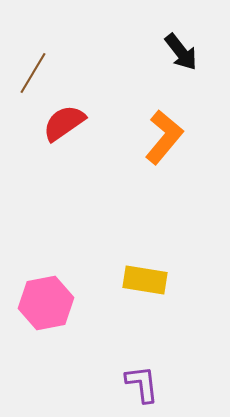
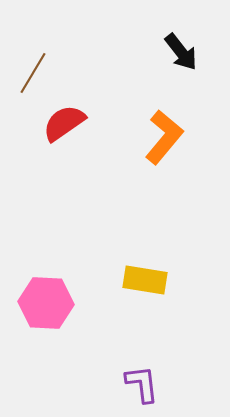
pink hexagon: rotated 14 degrees clockwise
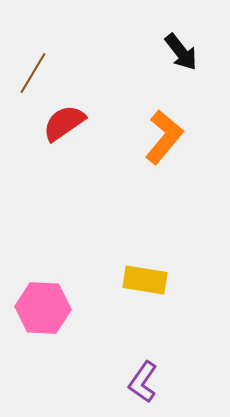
pink hexagon: moved 3 px left, 5 px down
purple L-shape: moved 1 px right, 2 px up; rotated 138 degrees counterclockwise
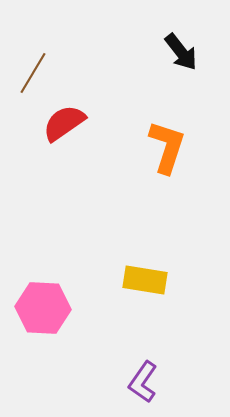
orange L-shape: moved 3 px right, 10 px down; rotated 22 degrees counterclockwise
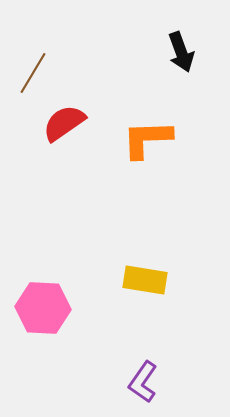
black arrow: rotated 18 degrees clockwise
orange L-shape: moved 20 px left, 8 px up; rotated 110 degrees counterclockwise
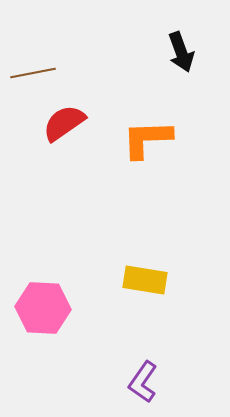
brown line: rotated 48 degrees clockwise
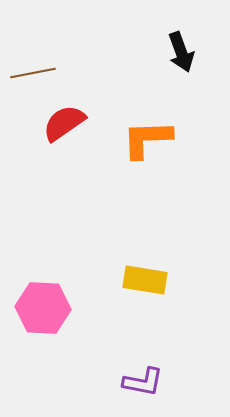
purple L-shape: rotated 114 degrees counterclockwise
